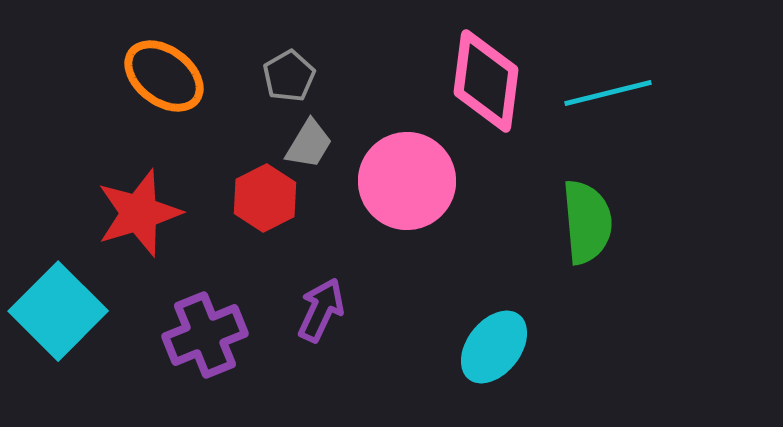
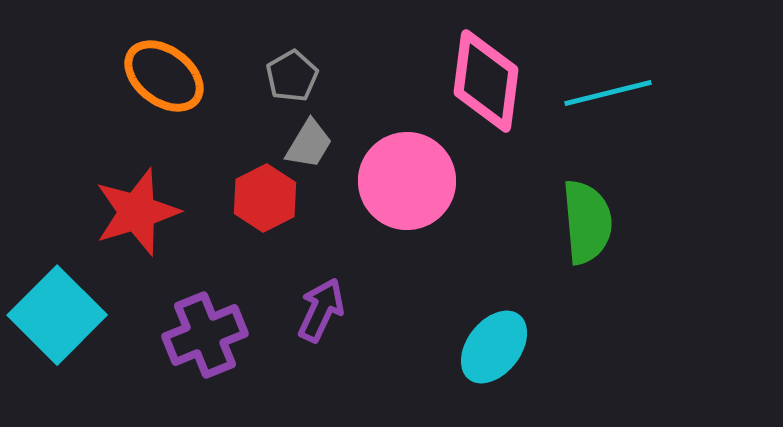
gray pentagon: moved 3 px right
red star: moved 2 px left, 1 px up
cyan square: moved 1 px left, 4 px down
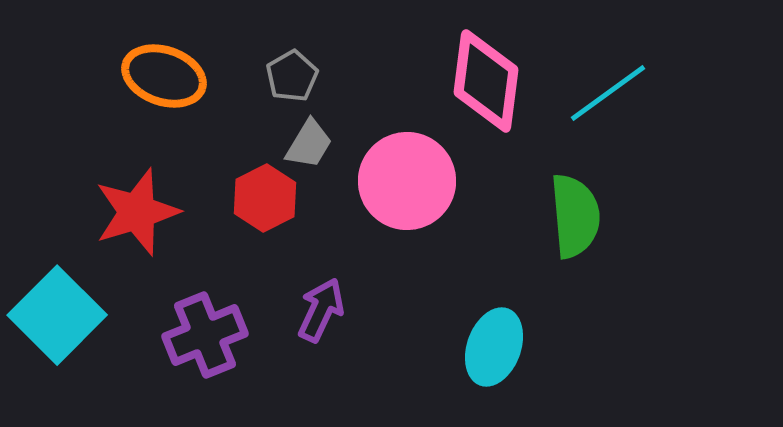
orange ellipse: rotated 18 degrees counterclockwise
cyan line: rotated 22 degrees counterclockwise
green semicircle: moved 12 px left, 6 px up
cyan ellipse: rotated 18 degrees counterclockwise
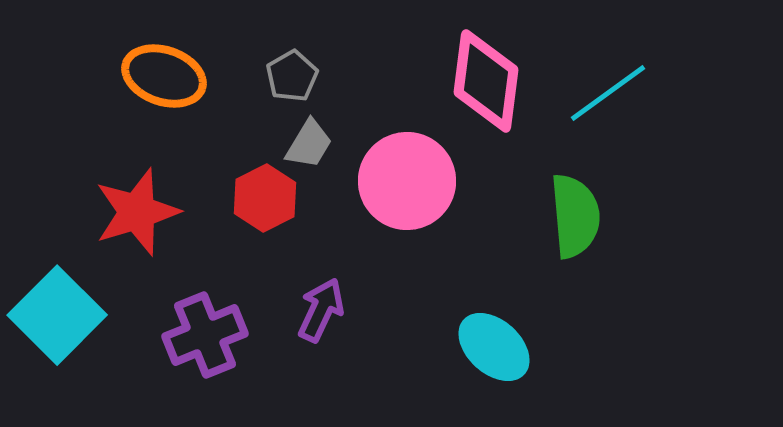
cyan ellipse: rotated 68 degrees counterclockwise
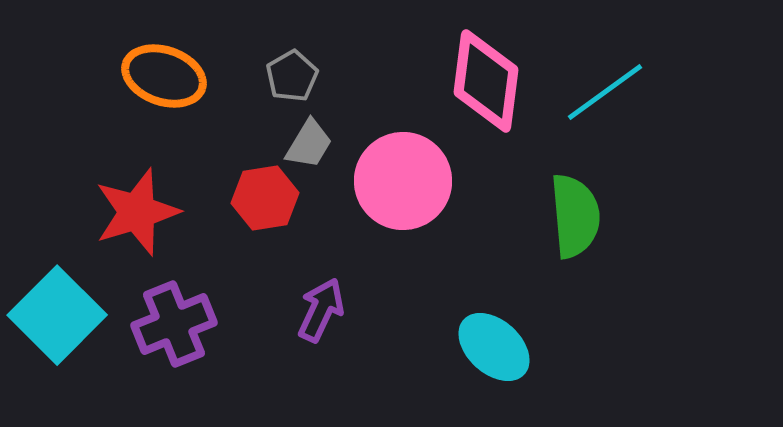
cyan line: moved 3 px left, 1 px up
pink circle: moved 4 px left
red hexagon: rotated 18 degrees clockwise
purple cross: moved 31 px left, 11 px up
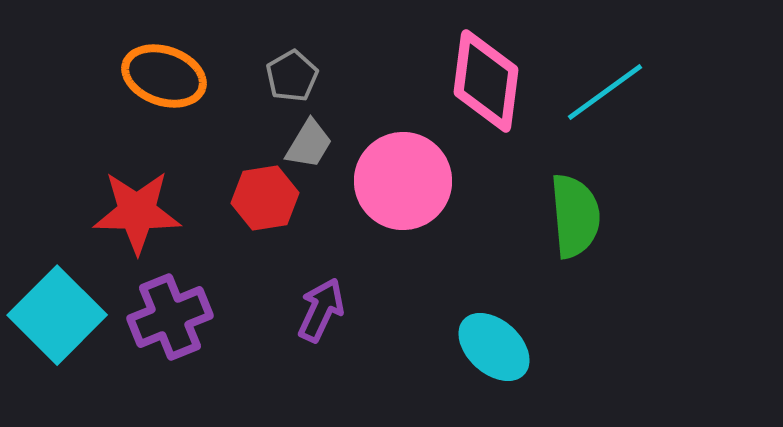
red star: rotated 18 degrees clockwise
purple cross: moved 4 px left, 7 px up
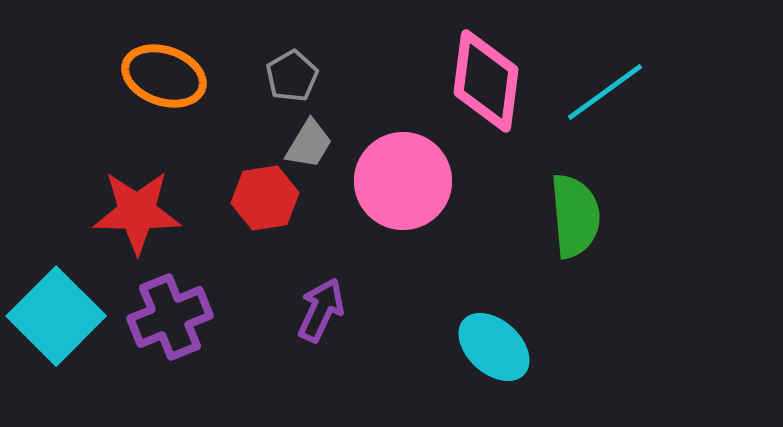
cyan square: moved 1 px left, 1 px down
